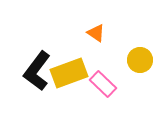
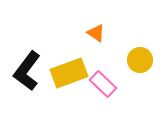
black L-shape: moved 10 px left
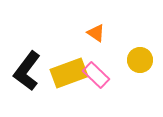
pink rectangle: moved 7 px left, 9 px up
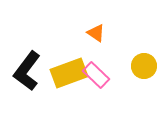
yellow circle: moved 4 px right, 6 px down
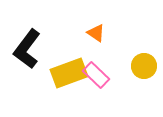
black L-shape: moved 22 px up
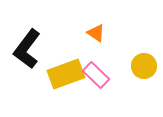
yellow rectangle: moved 3 px left, 1 px down
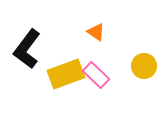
orange triangle: moved 1 px up
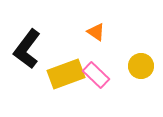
yellow circle: moved 3 px left
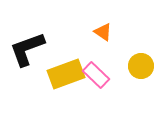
orange triangle: moved 7 px right
black L-shape: rotated 33 degrees clockwise
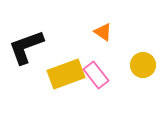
black L-shape: moved 1 px left, 2 px up
yellow circle: moved 2 px right, 1 px up
pink rectangle: rotated 8 degrees clockwise
